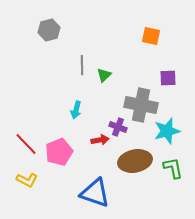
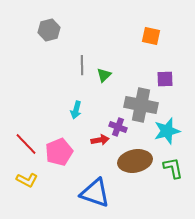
purple square: moved 3 px left, 1 px down
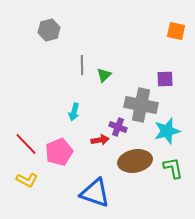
orange square: moved 25 px right, 5 px up
cyan arrow: moved 2 px left, 2 px down
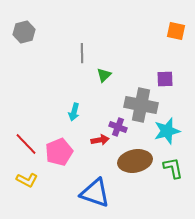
gray hexagon: moved 25 px left, 2 px down
gray line: moved 12 px up
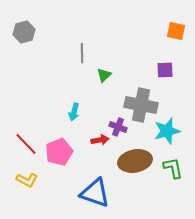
purple square: moved 9 px up
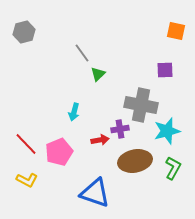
gray line: rotated 36 degrees counterclockwise
green triangle: moved 6 px left, 1 px up
purple cross: moved 2 px right, 2 px down; rotated 30 degrees counterclockwise
green L-shape: rotated 40 degrees clockwise
